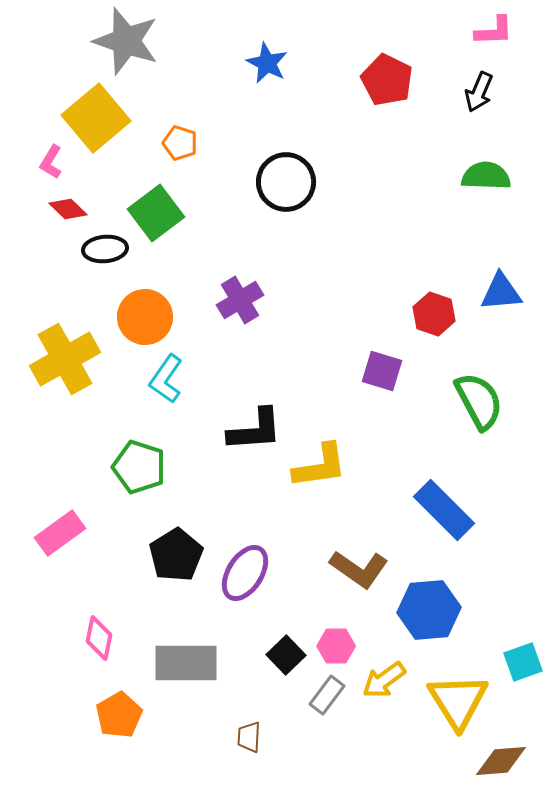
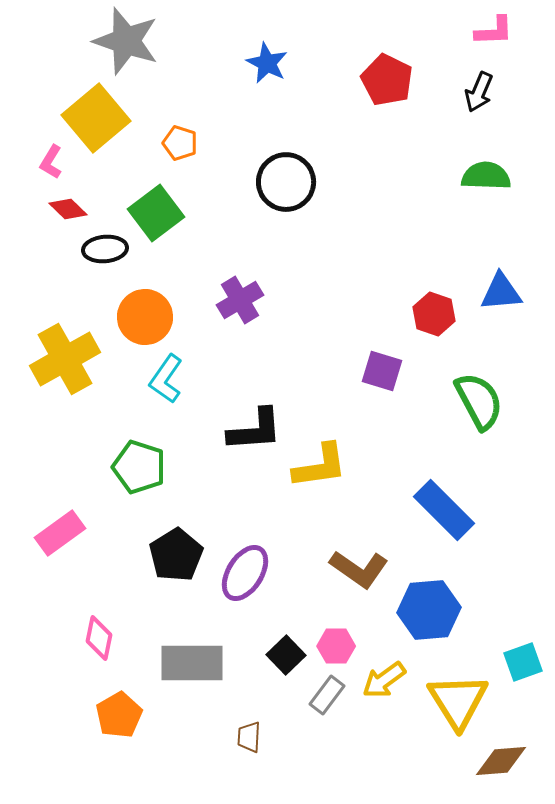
gray rectangle at (186, 663): moved 6 px right
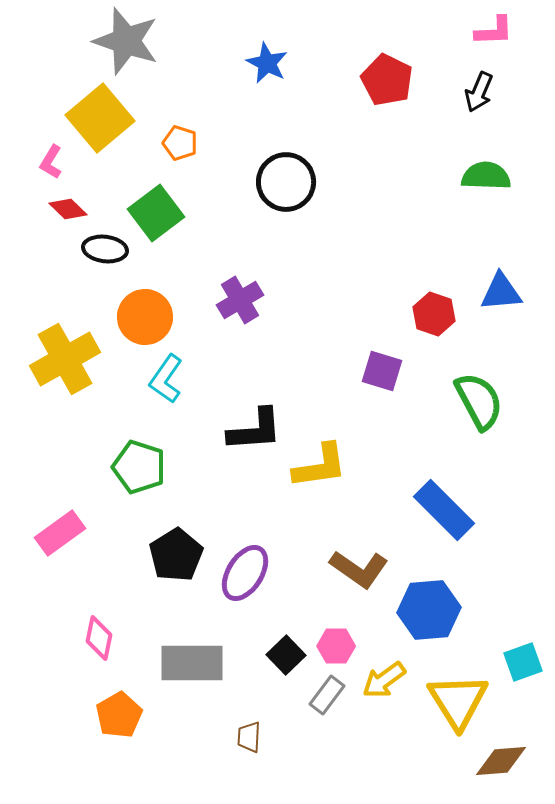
yellow square at (96, 118): moved 4 px right
black ellipse at (105, 249): rotated 12 degrees clockwise
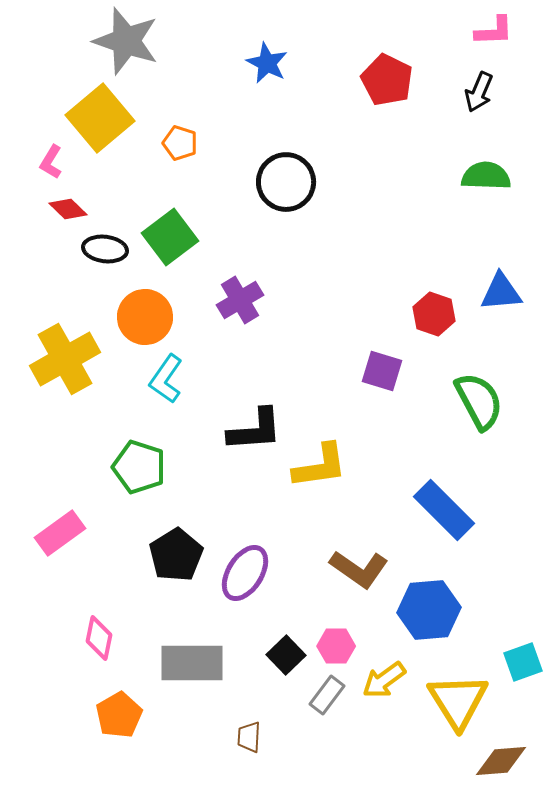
green square at (156, 213): moved 14 px right, 24 px down
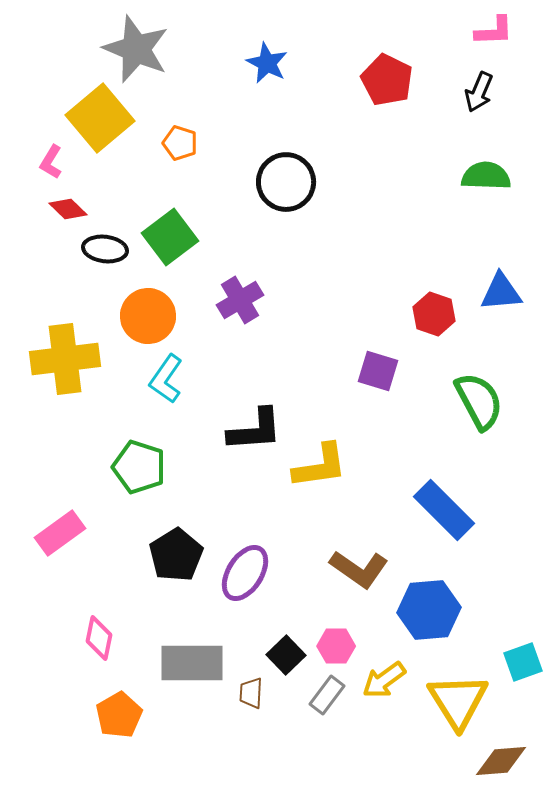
gray star at (126, 41): moved 10 px right, 8 px down; rotated 4 degrees clockwise
orange circle at (145, 317): moved 3 px right, 1 px up
yellow cross at (65, 359): rotated 22 degrees clockwise
purple square at (382, 371): moved 4 px left
brown trapezoid at (249, 737): moved 2 px right, 44 px up
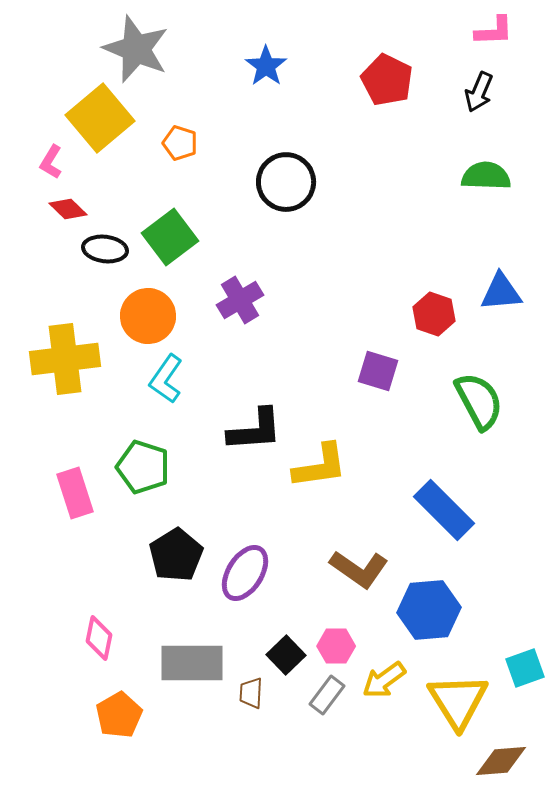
blue star at (267, 63): moved 1 px left, 3 px down; rotated 9 degrees clockwise
green pentagon at (139, 467): moved 4 px right
pink rectangle at (60, 533): moved 15 px right, 40 px up; rotated 72 degrees counterclockwise
cyan square at (523, 662): moved 2 px right, 6 px down
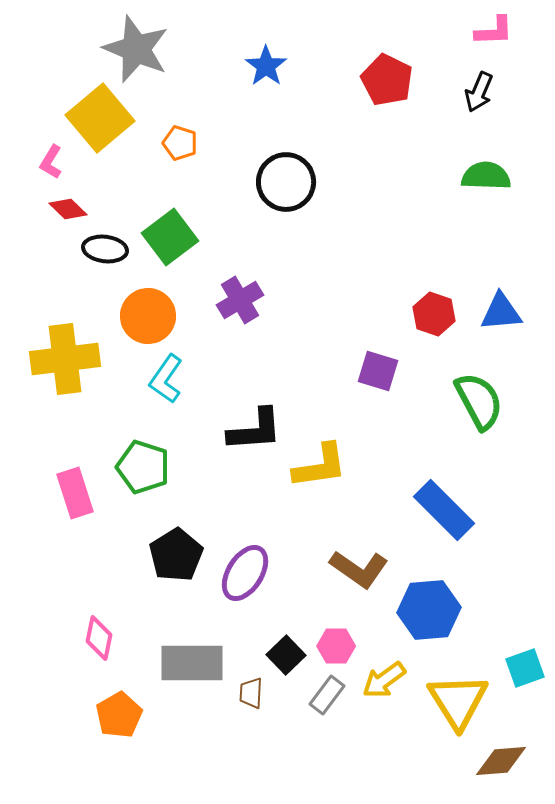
blue triangle at (501, 292): moved 20 px down
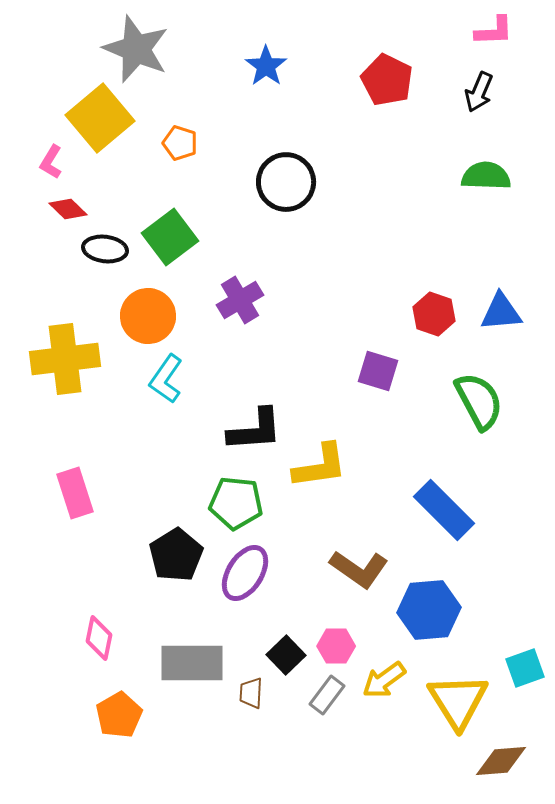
green pentagon at (143, 467): moved 93 px right, 36 px down; rotated 12 degrees counterclockwise
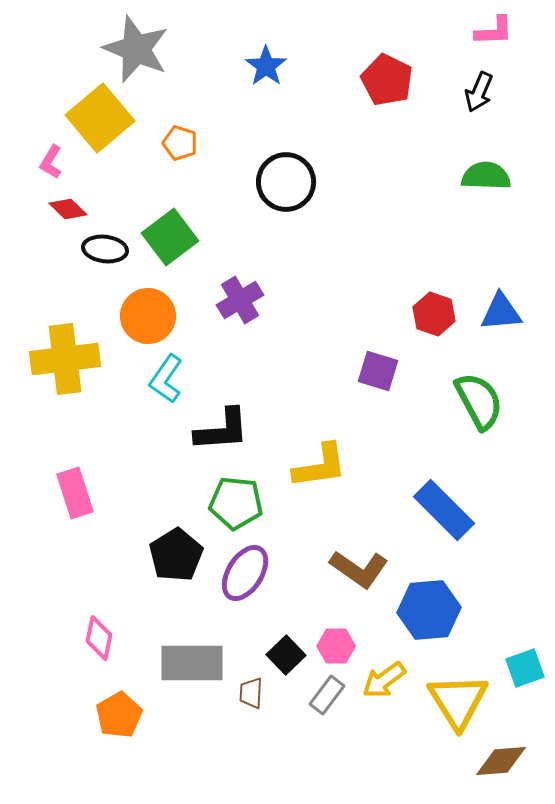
black L-shape at (255, 430): moved 33 px left
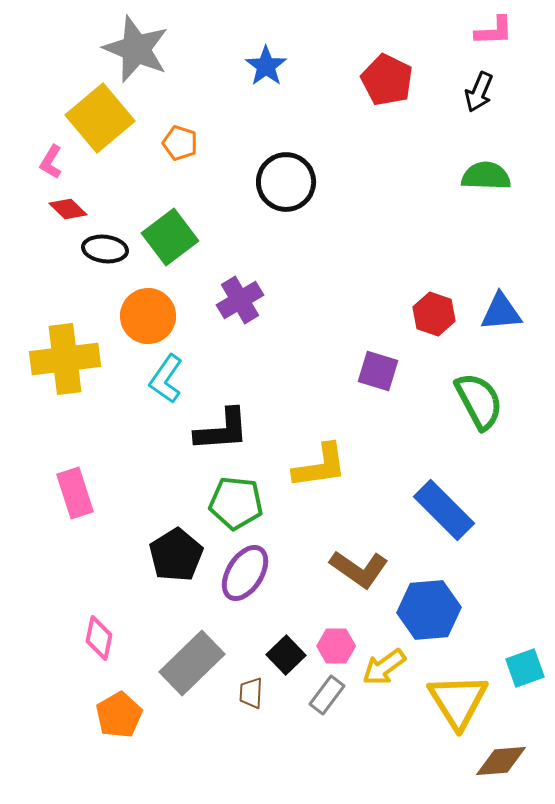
gray rectangle at (192, 663): rotated 44 degrees counterclockwise
yellow arrow at (384, 680): moved 13 px up
